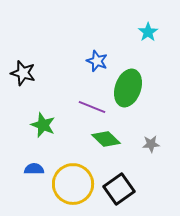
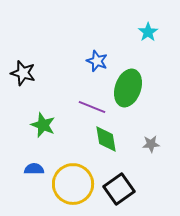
green diamond: rotated 36 degrees clockwise
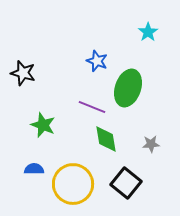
black square: moved 7 px right, 6 px up; rotated 16 degrees counterclockwise
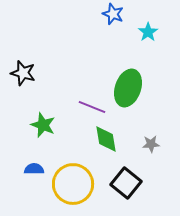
blue star: moved 16 px right, 47 px up
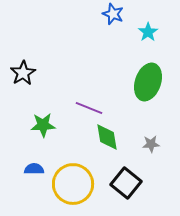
black star: rotated 25 degrees clockwise
green ellipse: moved 20 px right, 6 px up
purple line: moved 3 px left, 1 px down
green star: rotated 25 degrees counterclockwise
green diamond: moved 1 px right, 2 px up
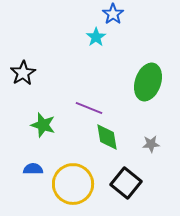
blue star: rotated 15 degrees clockwise
cyan star: moved 52 px left, 5 px down
green star: rotated 20 degrees clockwise
blue semicircle: moved 1 px left
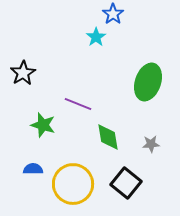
purple line: moved 11 px left, 4 px up
green diamond: moved 1 px right
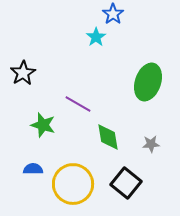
purple line: rotated 8 degrees clockwise
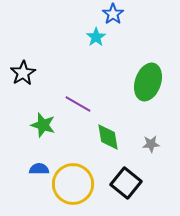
blue semicircle: moved 6 px right
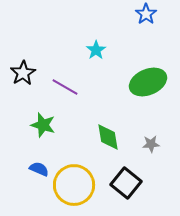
blue star: moved 33 px right
cyan star: moved 13 px down
green ellipse: rotated 48 degrees clockwise
purple line: moved 13 px left, 17 px up
blue semicircle: rotated 24 degrees clockwise
yellow circle: moved 1 px right, 1 px down
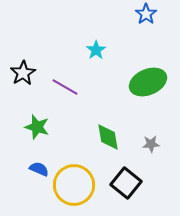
green star: moved 6 px left, 2 px down
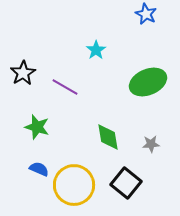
blue star: rotated 10 degrees counterclockwise
